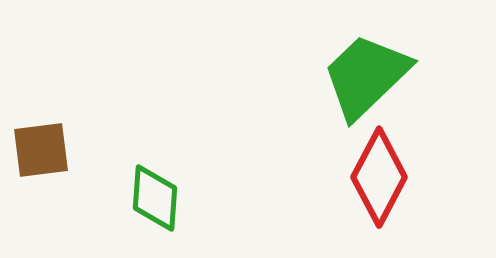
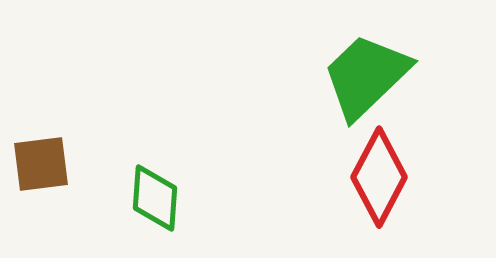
brown square: moved 14 px down
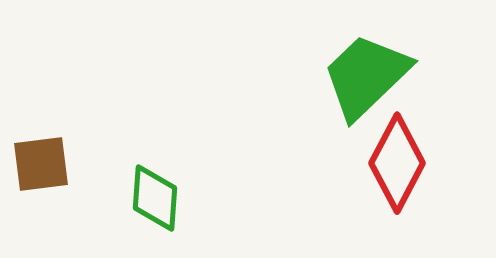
red diamond: moved 18 px right, 14 px up
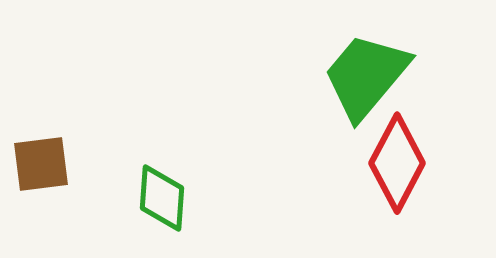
green trapezoid: rotated 6 degrees counterclockwise
green diamond: moved 7 px right
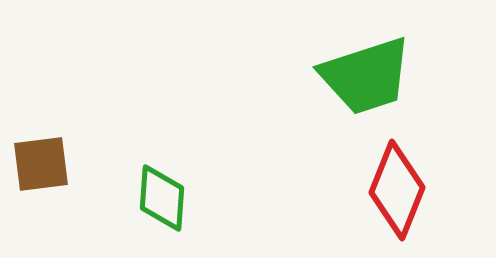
green trapezoid: rotated 148 degrees counterclockwise
red diamond: moved 27 px down; rotated 6 degrees counterclockwise
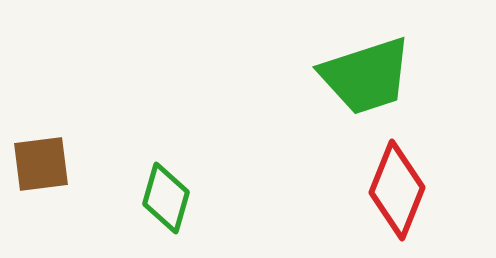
green diamond: moved 4 px right; rotated 12 degrees clockwise
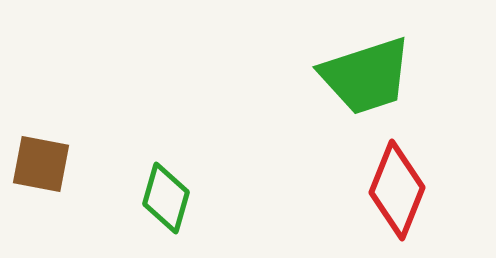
brown square: rotated 18 degrees clockwise
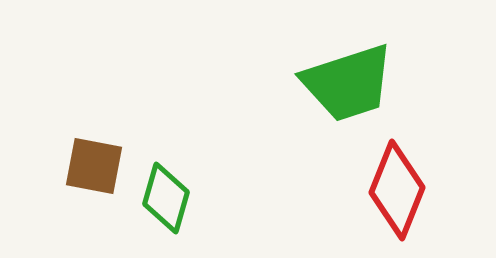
green trapezoid: moved 18 px left, 7 px down
brown square: moved 53 px right, 2 px down
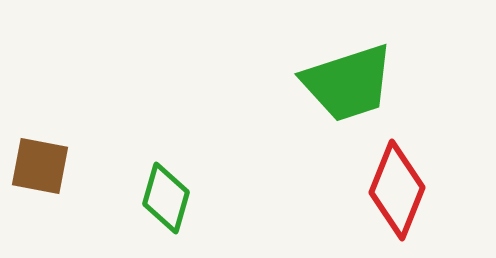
brown square: moved 54 px left
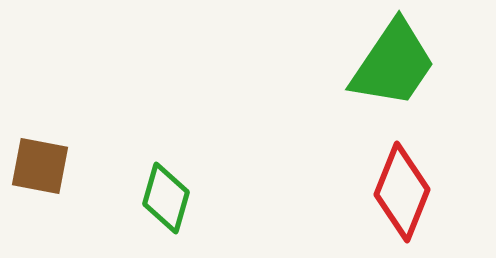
green trapezoid: moved 45 px right, 19 px up; rotated 38 degrees counterclockwise
red diamond: moved 5 px right, 2 px down
